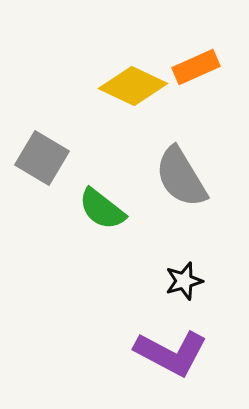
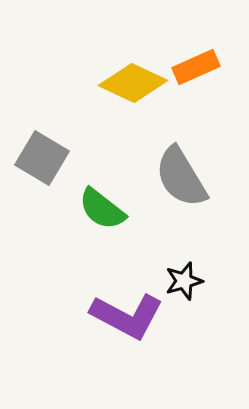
yellow diamond: moved 3 px up
purple L-shape: moved 44 px left, 37 px up
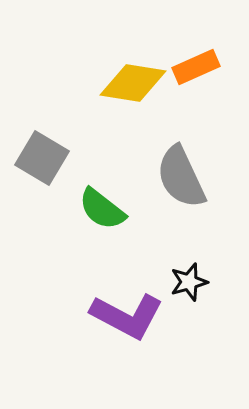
yellow diamond: rotated 16 degrees counterclockwise
gray semicircle: rotated 6 degrees clockwise
black star: moved 5 px right, 1 px down
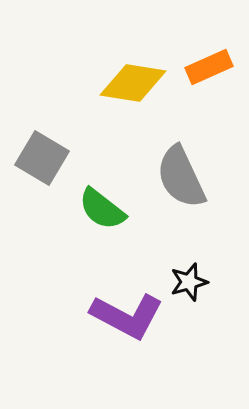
orange rectangle: moved 13 px right
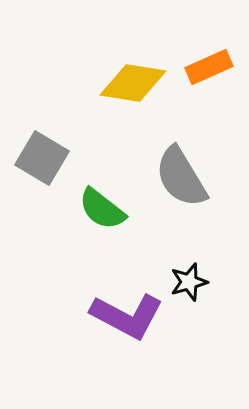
gray semicircle: rotated 6 degrees counterclockwise
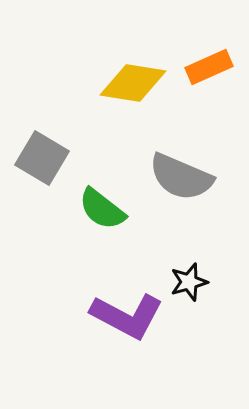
gray semicircle: rotated 36 degrees counterclockwise
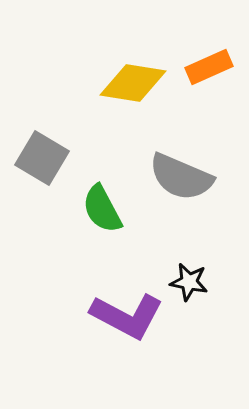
green semicircle: rotated 24 degrees clockwise
black star: rotated 27 degrees clockwise
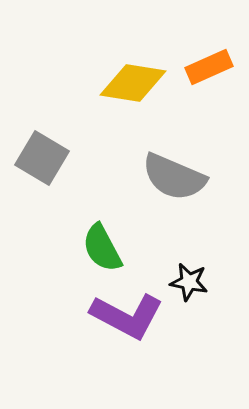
gray semicircle: moved 7 px left
green semicircle: moved 39 px down
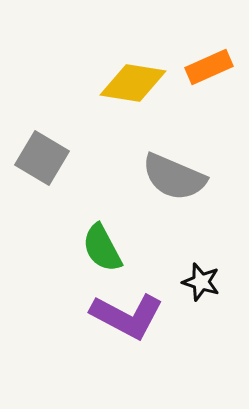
black star: moved 12 px right; rotated 6 degrees clockwise
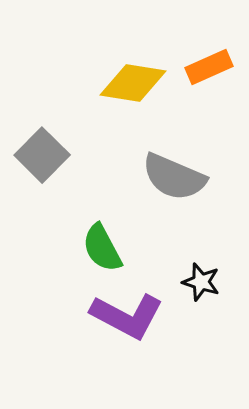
gray square: moved 3 px up; rotated 14 degrees clockwise
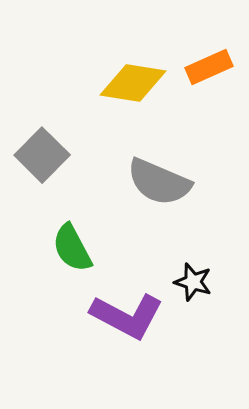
gray semicircle: moved 15 px left, 5 px down
green semicircle: moved 30 px left
black star: moved 8 px left
